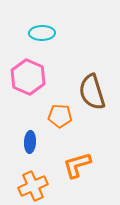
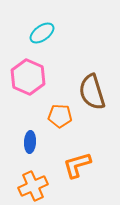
cyan ellipse: rotated 35 degrees counterclockwise
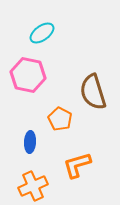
pink hexagon: moved 2 px up; rotated 12 degrees counterclockwise
brown semicircle: moved 1 px right
orange pentagon: moved 3 px down; rotated 25 degrees clockwise
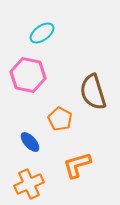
blue ellipse: rotated 45 degrees counterclockwise
orange cross: moved 4 px left, 2 px up
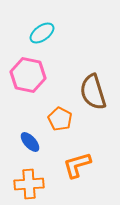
orange cross: rotated 20 degrees clockwise
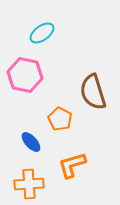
pink hexagon: moved 3 px left
blue ellipse: moved 1 px right
orange L-shape: moved 5 px left
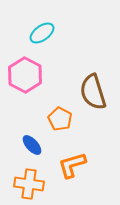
pink hexagon: rotated 16 degrees clockwise
blue ellipse: moved 1 px right, 3 px down
orange cross: rotated 12 degrees clockwise
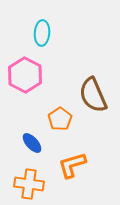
cyan ellipse: rotated 50 degrees counterclockwise
brown semicircle: moved 3 px down; rotated 6 degrees counterclockwise
orange pentagon: rotated 10 degrees clockwise
blue ellipse: moved 2 px up
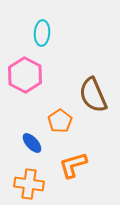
orange pentagon: moved 2 px down
orange L-shape: moved 1 px right
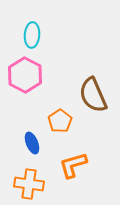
cyan ellipse: moved 10 px left, 2 px down
blue ellipse: rotated 20 degrees clockwise
